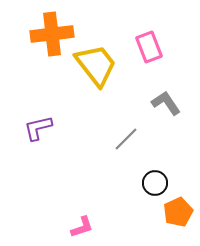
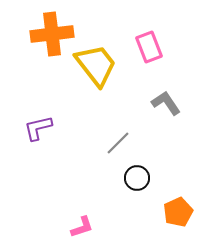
gray line: moved 8 px left, 4 px down
black circle: moved 18 px left, 5 px up
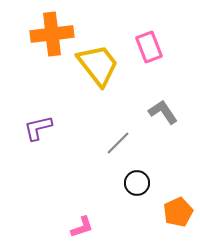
yellow trapezoid: moved 2 px right
gray L-shape: moved 3 px left, 9 px down
black circle: moved 5 px down
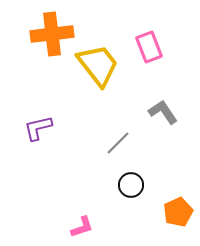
black circle: moved 6 px left, 2 px down
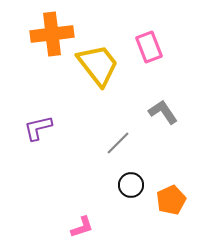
orange pentagon: moved 7 px left, 12 px up
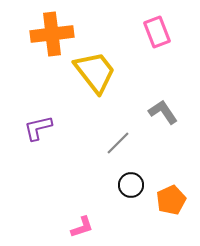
pink rectangle: moved 8 px right, 15 px up
yellow trapezoid: moved 3 px left, 7 px down
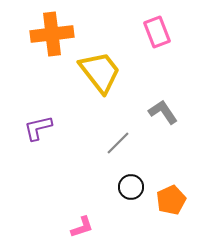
yellow trapezoid: moved 5 px right
black circle: moved 2 px down
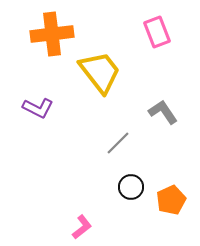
purple L-shape: moved 20 px up; rotated 140 degrees counterclockwise
pink L-shape: rotated 20 degrees counterclockwise
